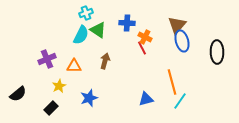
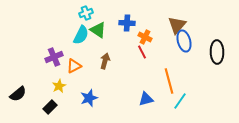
blue ellipse: moved 2 px right
red line: moved 4 px down
purple cross: moved 7 px right, 2 px up
orange triangle: rotated 28 degrees counterclockwise
orange line: moved 3 px left, 1 px up
black rectangle: moved 1 px left, 1 px up
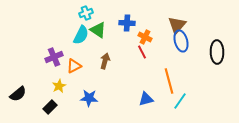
blue ellipse: moved 3 px left
blue star: rotated 24 degrees clockwise
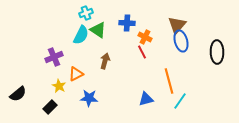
orange triangle: moved 2 px right, 8 px down
yellow star: rotated 16 degrees counterclockwise
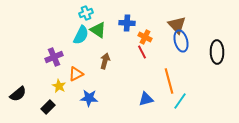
brown triangle: rotated 24 degrees counterclockwise
black rectangle: moved 2 px left
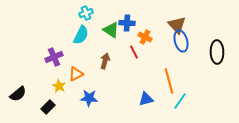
green triangle: moved 13 px right
red line: moved 8 px left
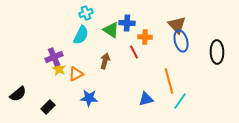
orange cross: rotated 24 degrees counterclockwise
yellow star: moved 17 px up
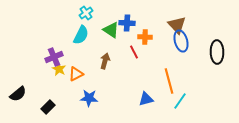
cyan cross: rotated 16 degrees counterclockwise
